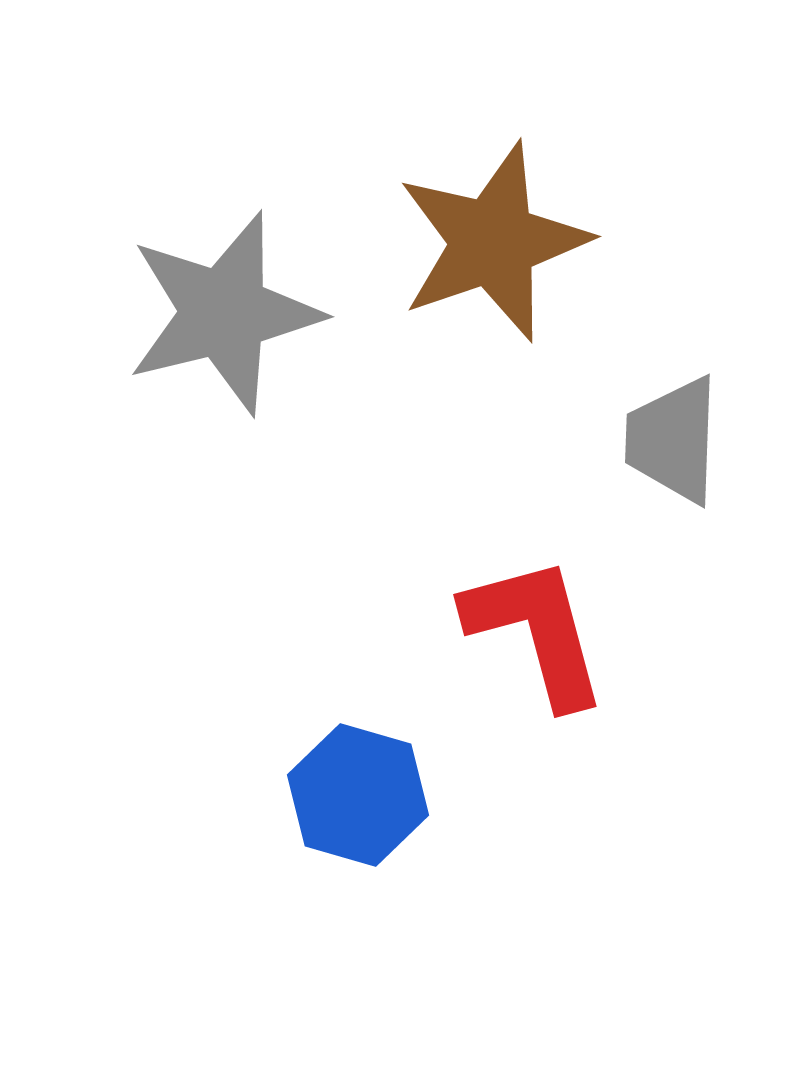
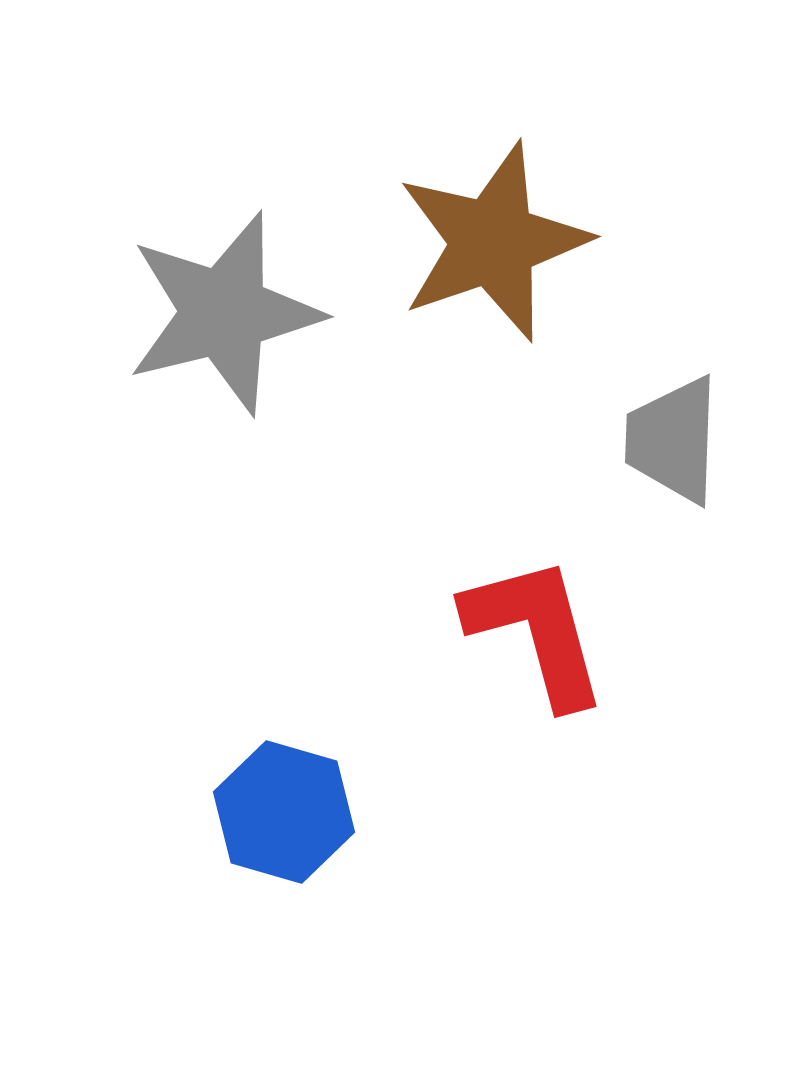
blue hexagon: moved 74 px left, 17 px down
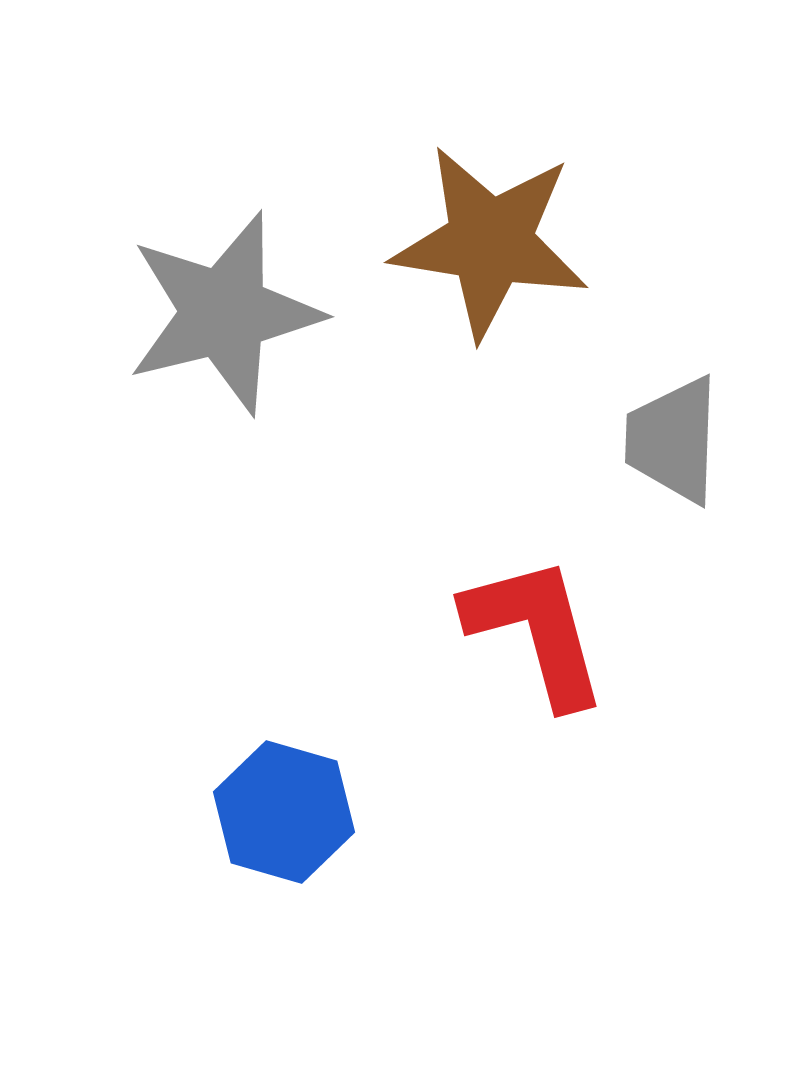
brown star: moved 3 px left; rotated 28 degrees clockwise
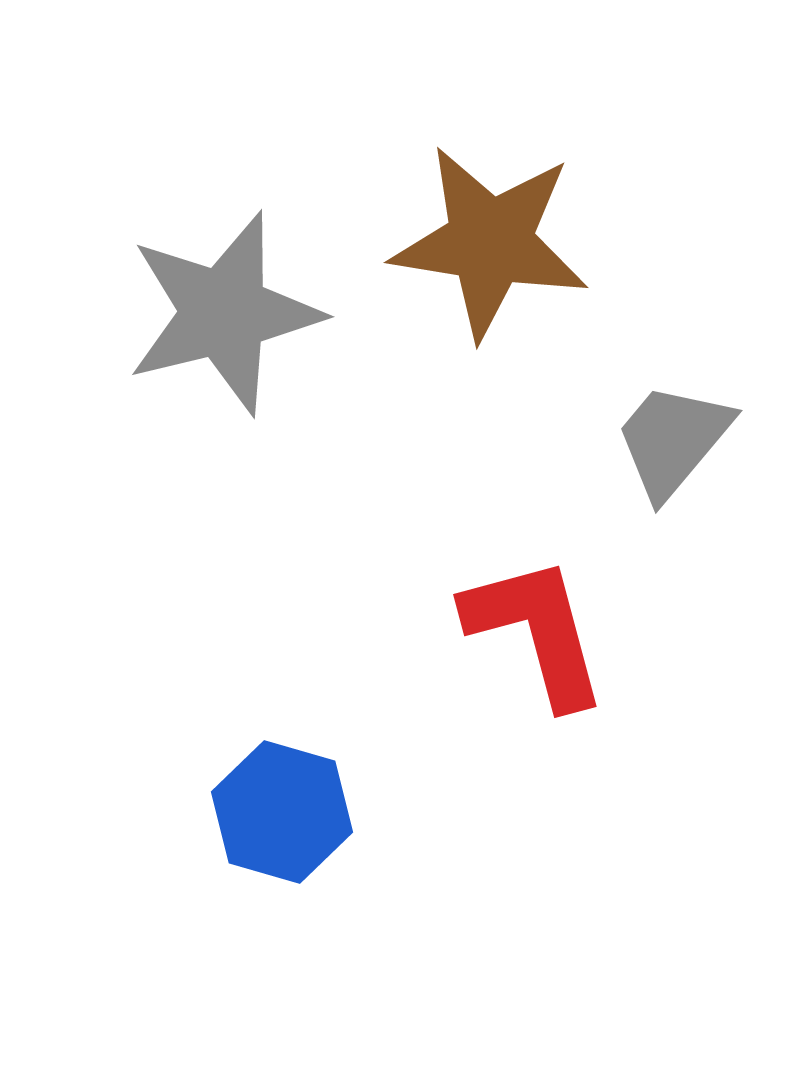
gray trapezoid: rotated 38 degrees clockwise
blue hexagon: moved 2 px left
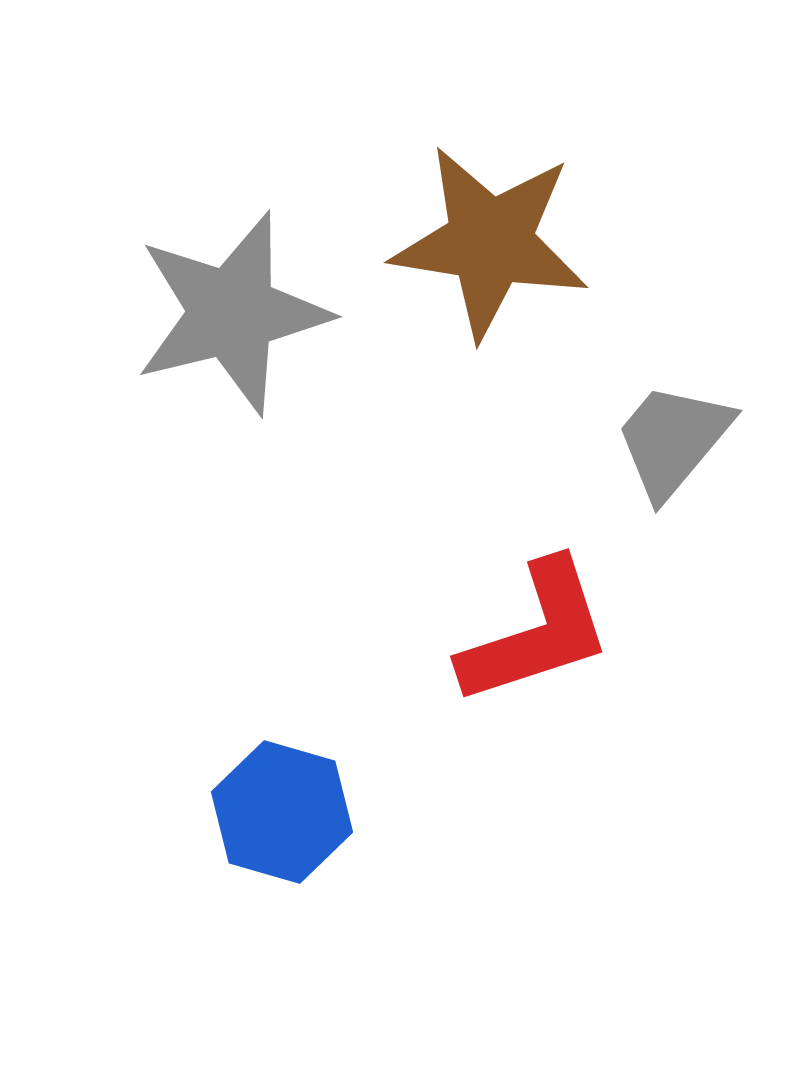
gray star: moved 8 px right
red L-shape: moved 2 px down; rotated 87 degrees clockwise
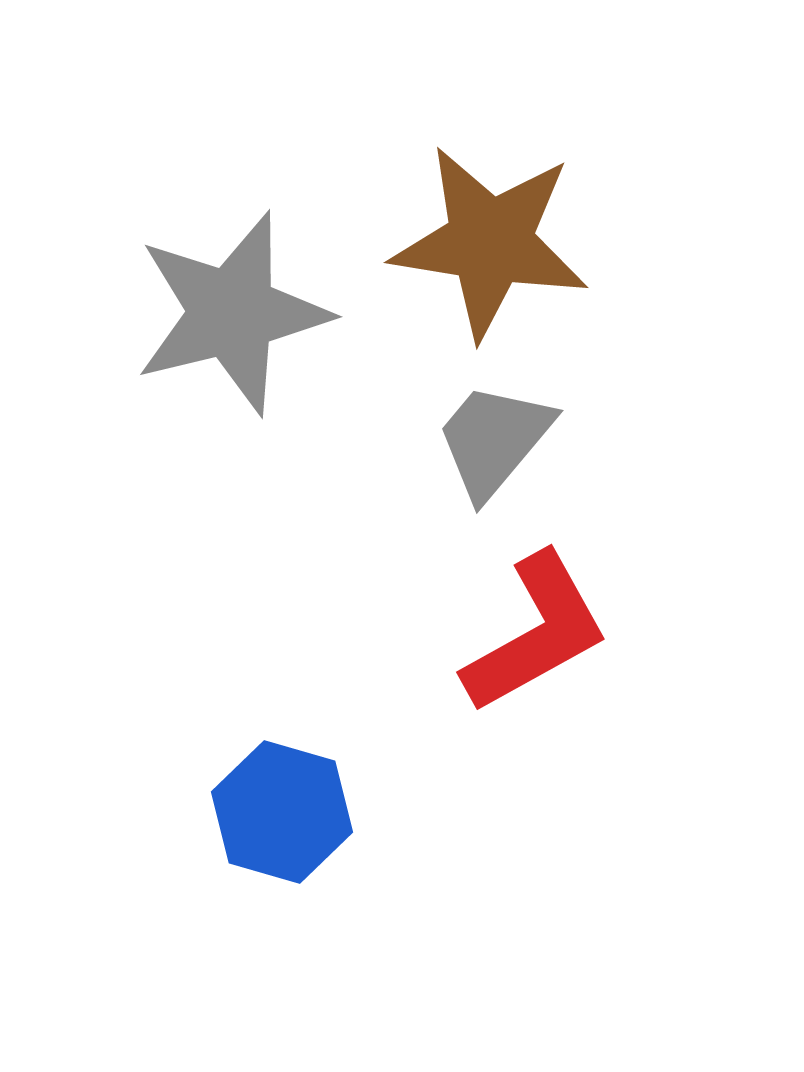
gray trapezoid: moved 179 px left
red L-shape: rotated 11 degrees counterclockwise
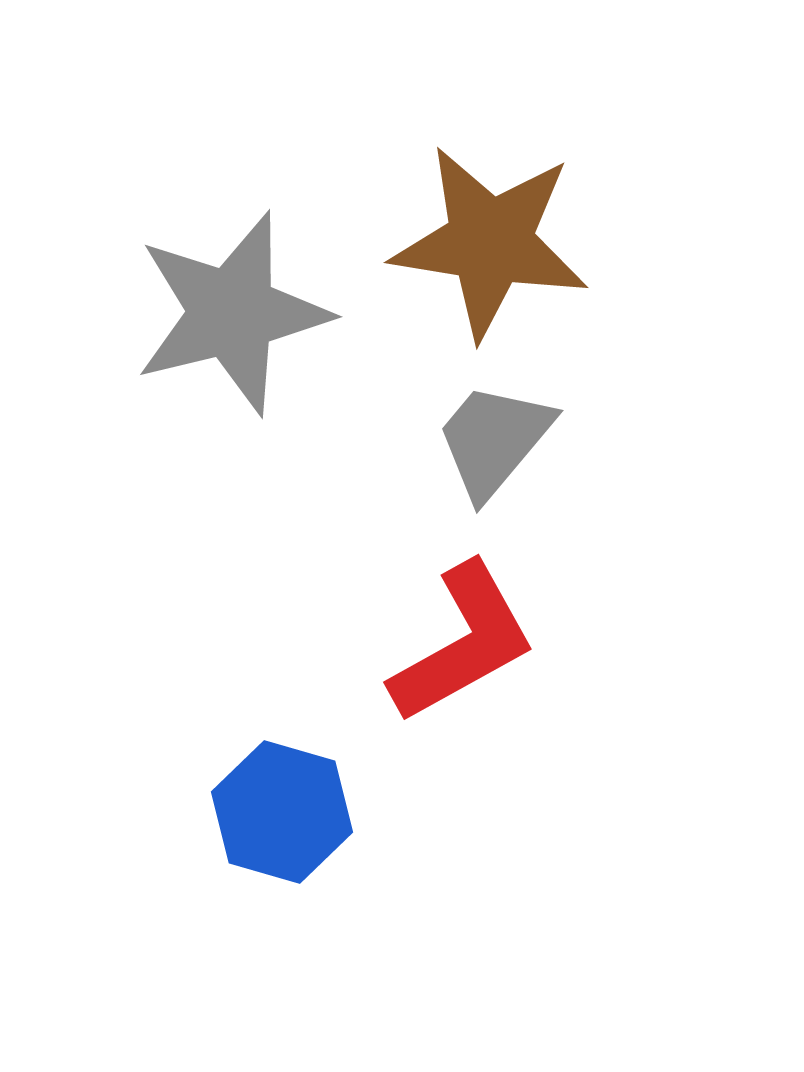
red L-shape: moved 73 px left, 10 px down
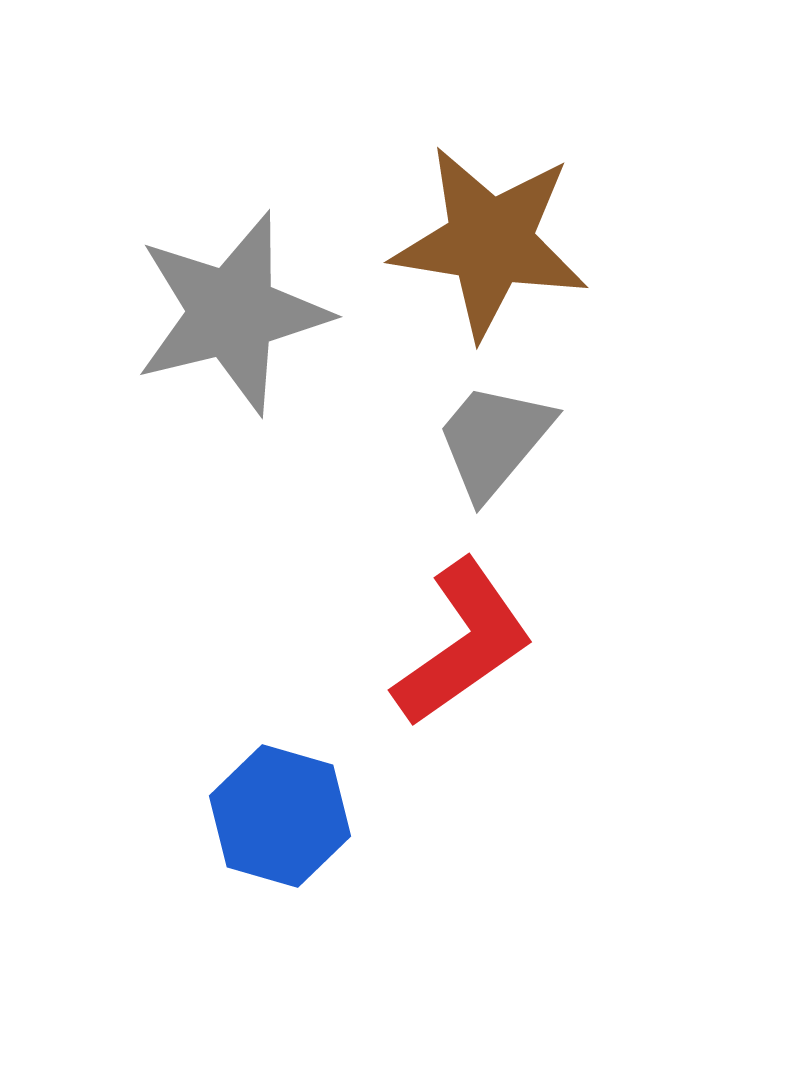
red L-shape: rotated 6 degrees counterclockwise
blue hexagon: moved 2 px left, 4 px down
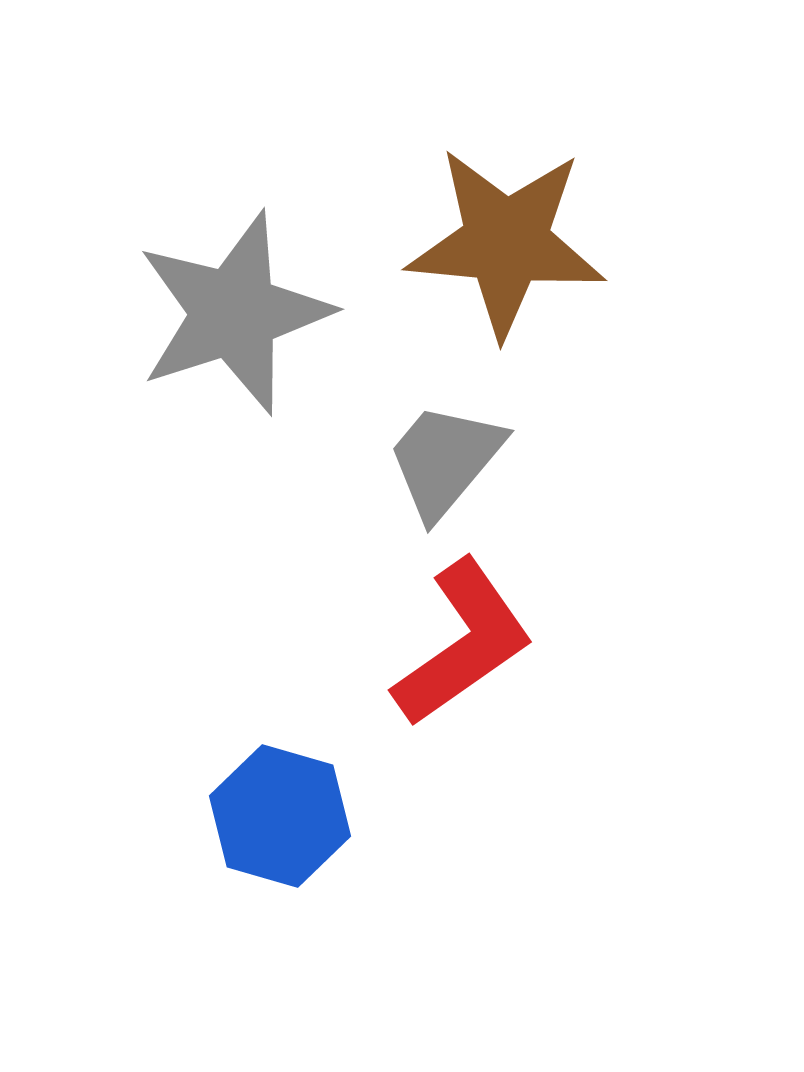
brown star: moved 16 px right; rotated 4 degrees counterclockwise
gray star: moved 2 px right; rotated 4 degrees counterclockwise
gray trapezoid: moved 49 px left, 20 px down
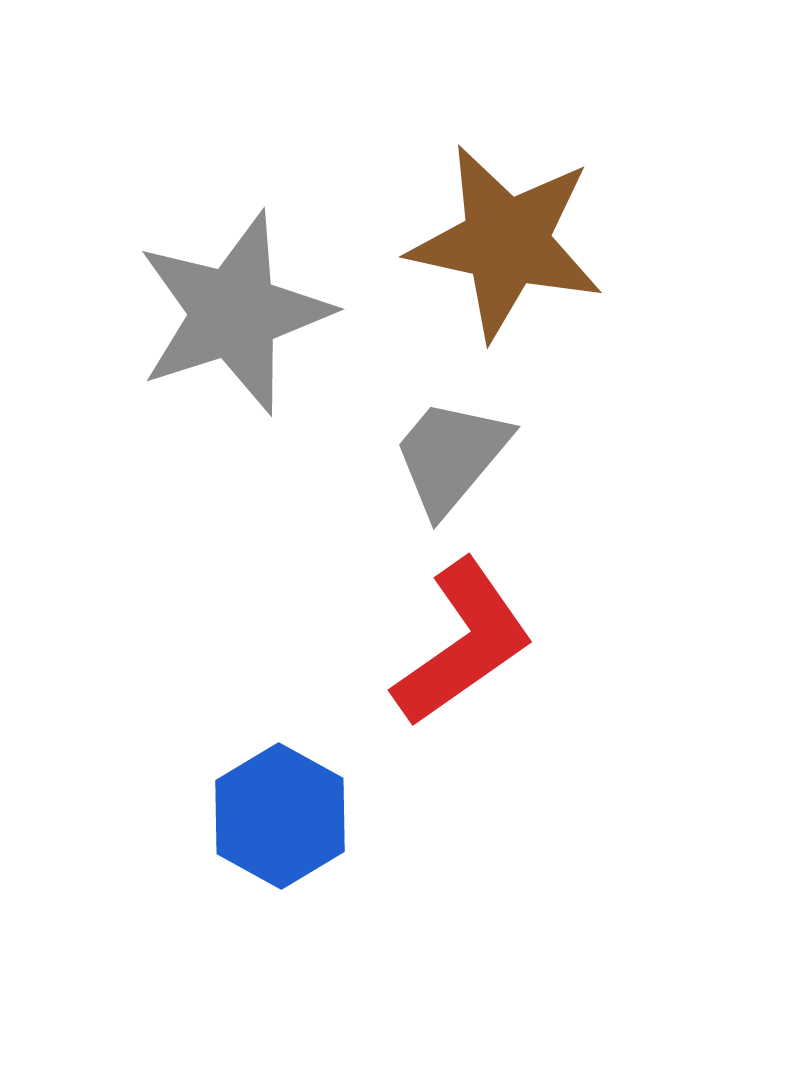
brown star: rotated 7 degrees clockwise
gray trapezoid: moved 6 px right, 4 px up
blue hexagon: rotated 13 degrees clockwise
